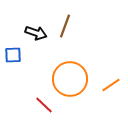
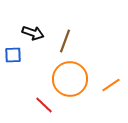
brown line: moved 15 px down
black arrow: moved 3 px left
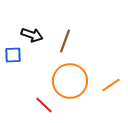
black arrow: moved 1 px left, 2 px down
orange circle: moved 2 px down
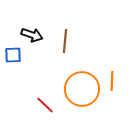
brown line: rotated 15 degrees counterclockwise
orange circle: moved 12 px right, 8 px down
orange line: moved 1 px right, 4 px up; rotated 54 degrees counterclockwise
red line: moved 1 px right
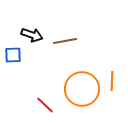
brown line: rotated 75 degrees clockwise
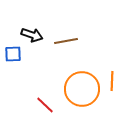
brown line: moved 1 px right
blue square: moved 1 px up
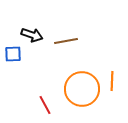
red line: rotated 18 degrees clockwise
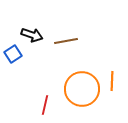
blue square: rotated 30 degrees counterclockwise
red line: rotated 42 degrees clockwise
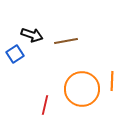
blue square: moved 2 px right
